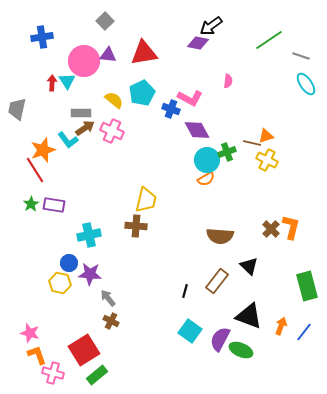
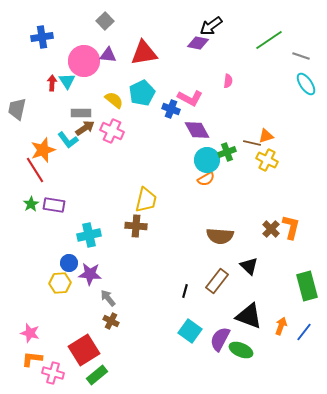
yellow hexagon at (60, 283): rotated 15 degrees counterclockwise
orange L-shape at (37, 355): moved 5 px left, 4 px down; rotated 65 degrees counterclockwise
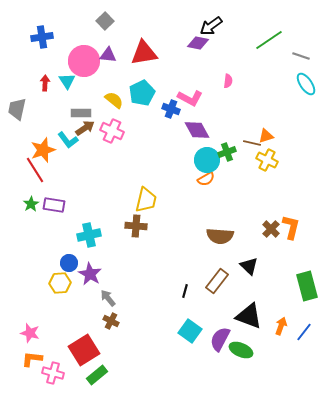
red arrow at (52, 83): moved 7 px left
purple star at (90, 274): rotated 25 degrees clockwise
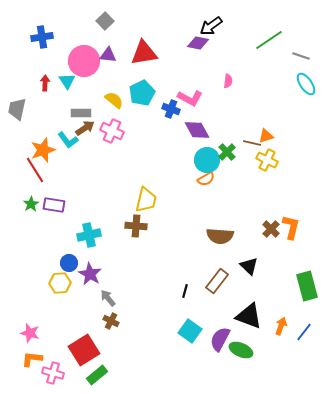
green cross at (227, 152): rotated 24 degrees counterclockwise
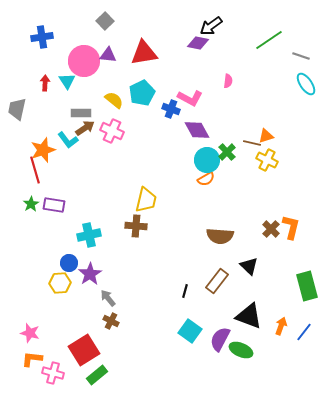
red line at (35, 170): rotated 16 degrees clockwise
purple star at (90, 274): rotated 10 degrees clockwise
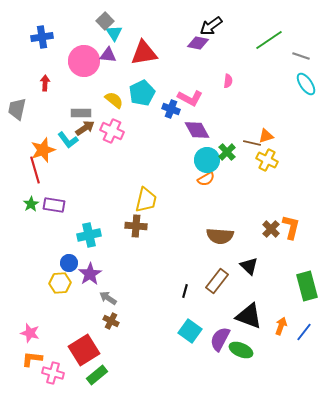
cyan triangle at (67, 81): moved 47 px right, 48 px up
gray arrow at (108, 298): rotated 18 degrees counterclockwise
